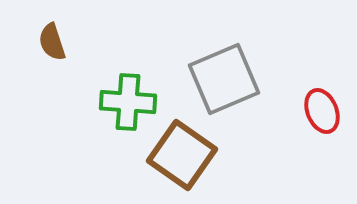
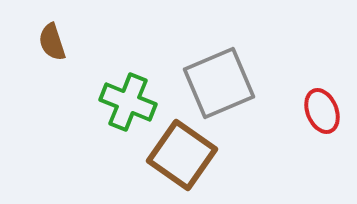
gray square: moved 5 px left, 4 px down
green cross: rotated 18 degrees clockwise
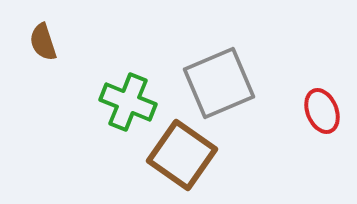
brown semicircle: moved 9 px left
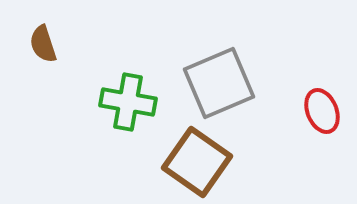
brown semicircle: moved 2 px down
green cross: rotated 12 degrees counterclockwise
brown square: moved 15 px right, 7 px down
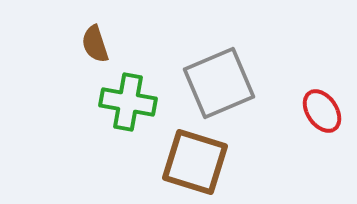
brown semicircle: moved 52 px right
red ellipse: rotated 12 degrees counterclockwise
brown square: moved 2 px left; rotated 18 degrees counterclockwise
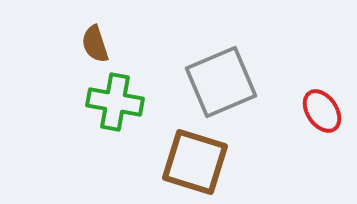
gray square: moved 2 px right, 1 px up
green cross: moved 13 px left
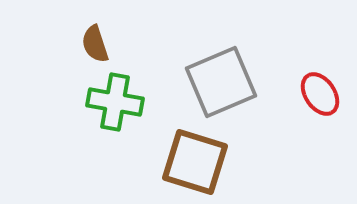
red ellipse: moved 2 px left, 17 px up
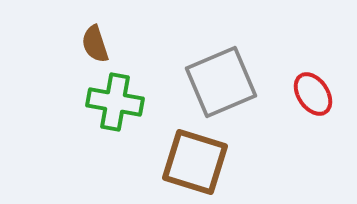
red ellipse: moved 7 px left
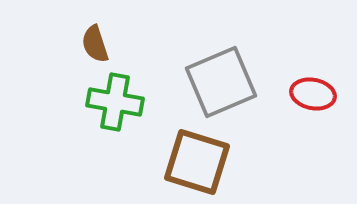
red ellipse: rotated 45 degrees counterclockwise
brown square: moved 2 px right
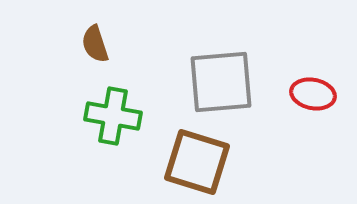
gray square: rotated 18 degrees clockwise
green cross: moved 2 px left, 14 px down
